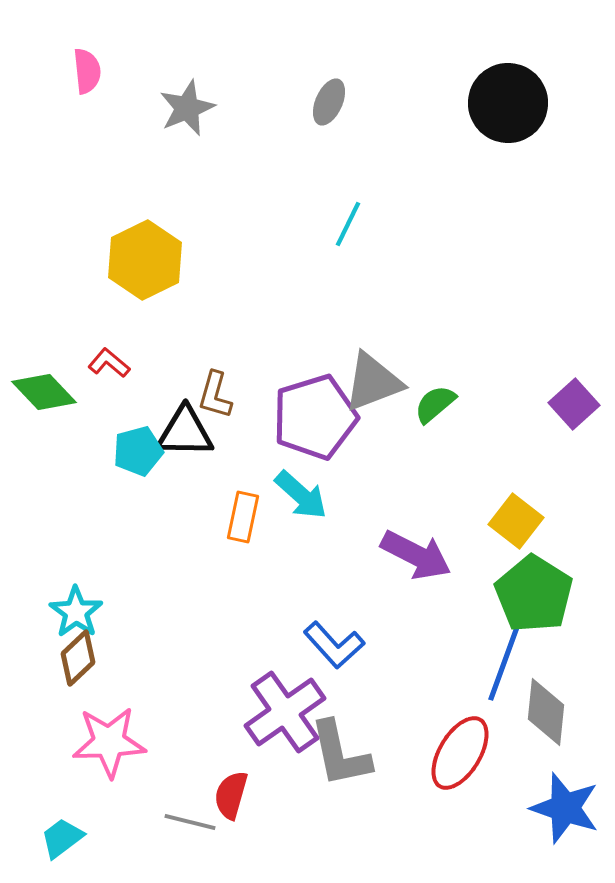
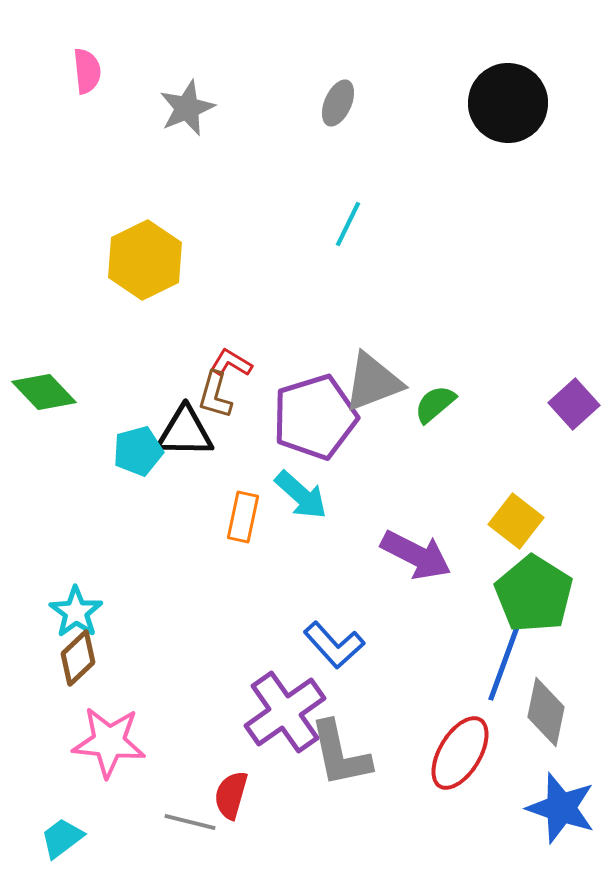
gray ellipse: moved 9 px right, 1 px down
red L-shape: moved 122 px right; rotated 9 degrees counterclockwise
gray diamond: rotated 6 degrees clockwise
pink star: rotated 8 degrees clockwise
blue star: moved 4 px left
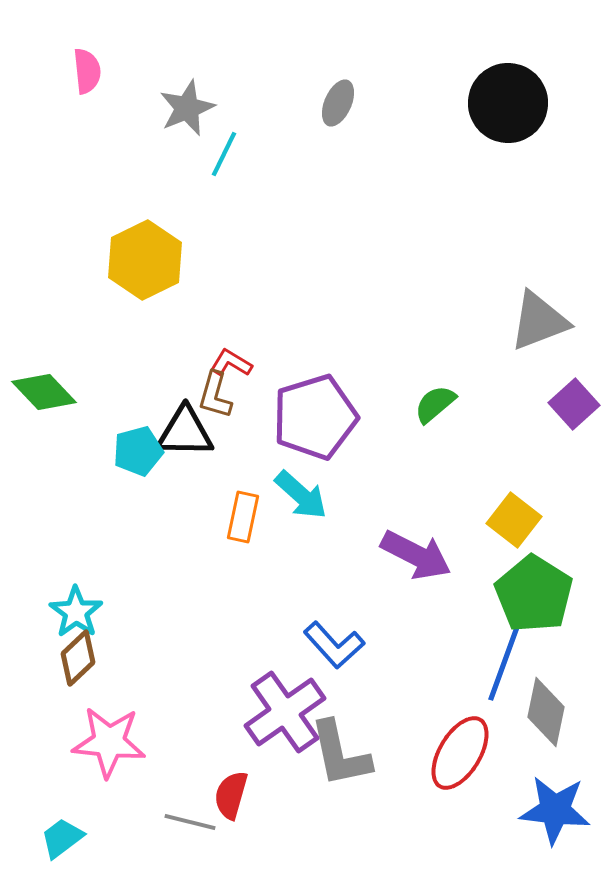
cyan line: moved 124 px left, 70 px up
gray triangle: moved 166 px right, 61 px up
yellow square: moved 2 px left, 1 px up
blue star: moved 6 px left, 2 px down; rotated 12 degrees counterclockwise
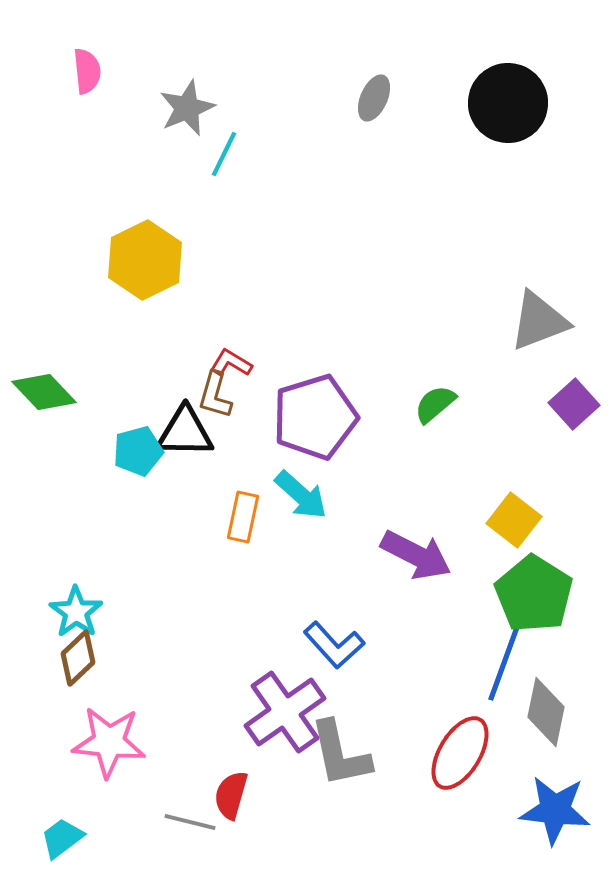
gray ellipse: moved 36 px right, 5 px up
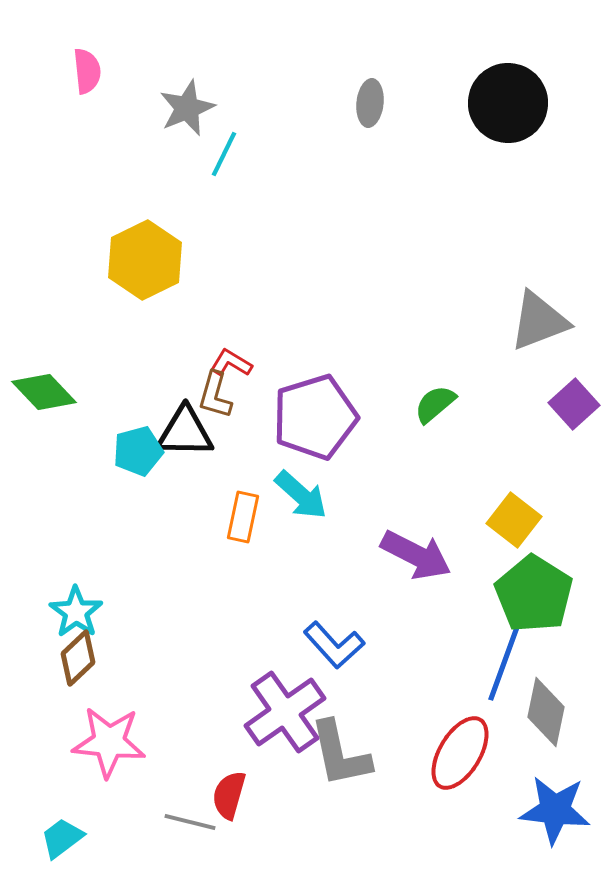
gray ellipse: moved 4 px left, 5 px down; rotated 18 degrees counterclockwise
red semicircle: moved 2 px left
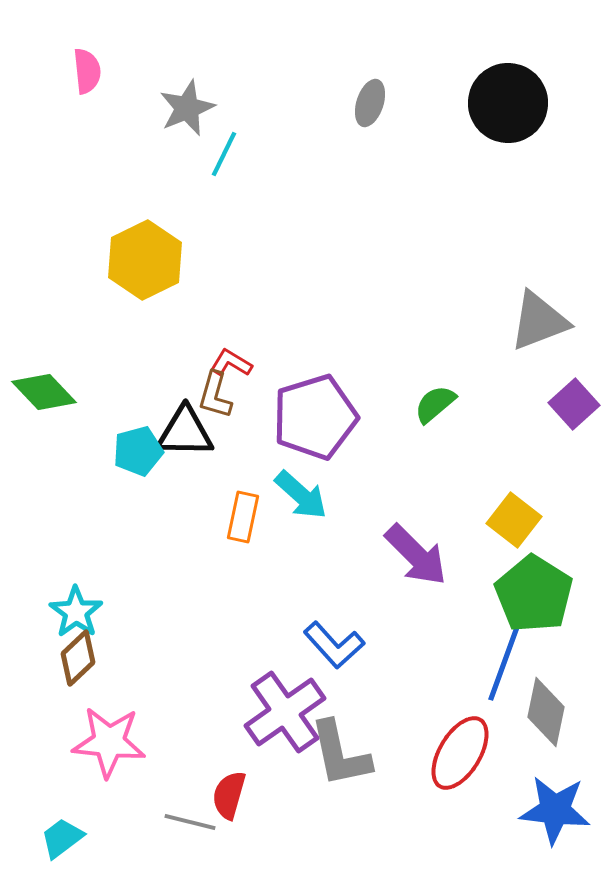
gray ellipse: rotated 12 degrees clockwise
purple arrow: rotated 18 degrees clockwise
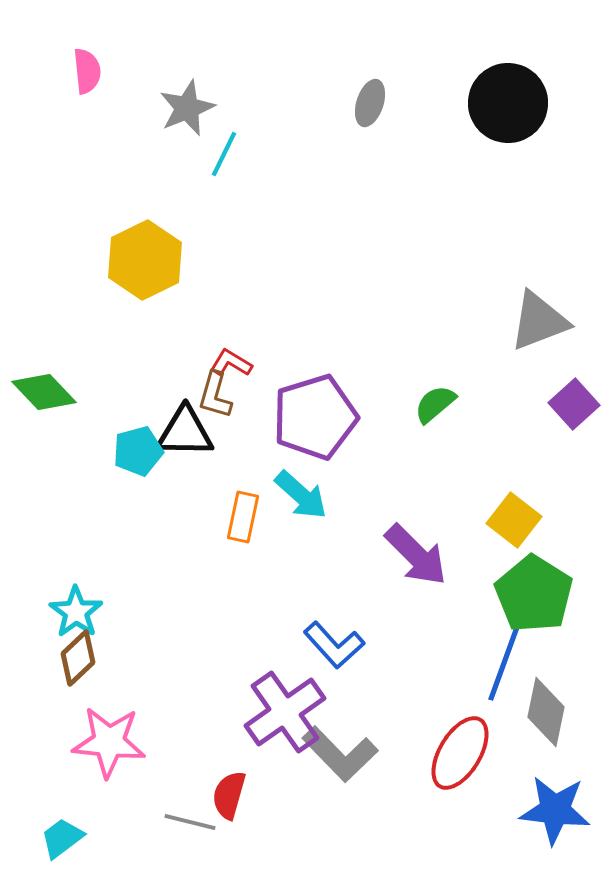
gray L-shape: rotated 32 degrees counterclockwise
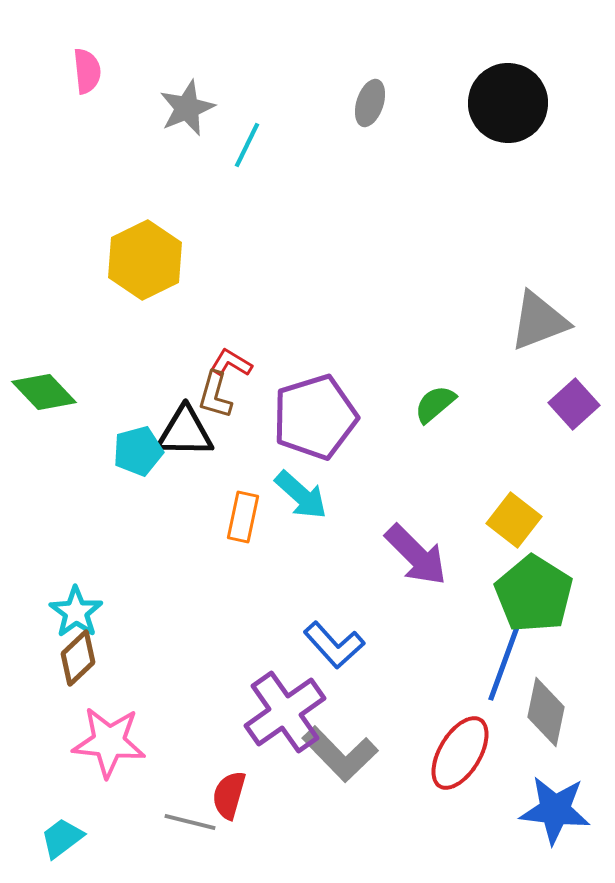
cyan line: moved 23 px right, 9 px up
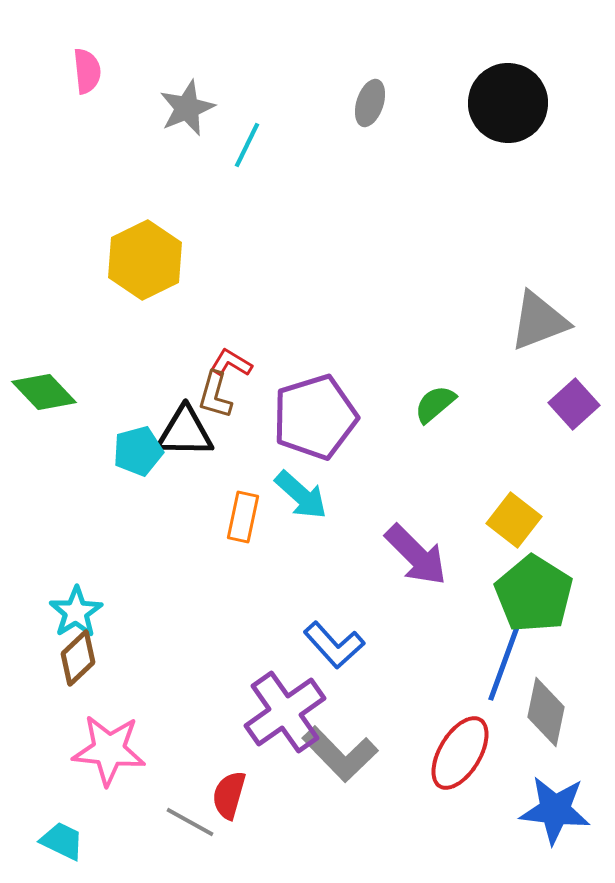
cyan star: rotated 4 degrees clockwise
pink star: moved 8 px down
gray line: rotated 15 degrees clockwise
cyan trapezoid: moved 3 px down; rotated 63 degrees clockwise
